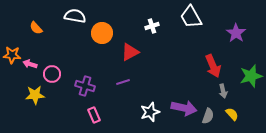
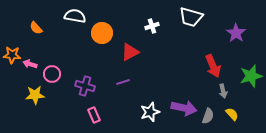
white trapezoid: rotated 45 degrees counterclockwise
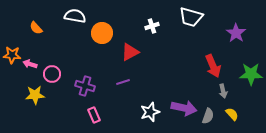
green star: moved 2 px up; rotated 15 degrees clockwise
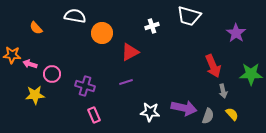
white trapezoid: moved 2 px left, 1 px up
purple line: moved 3 px right
white star: rotated 24 degrees clockwise
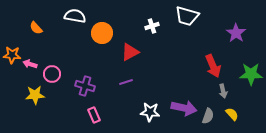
white trapezoid: moved 2 px left
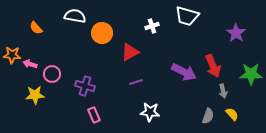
purple line: moved 10 px right
purple arrow: moved 36 px up; rotated 15 degrees clockwise
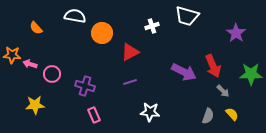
purple line: moved 6 px left
gray arrow: rotated 32 degrees counterclockwise
yellow star: moved 10 px down
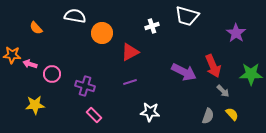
pink rectangle: rotated 21 degrees counterclockwise
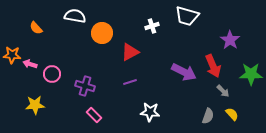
purple star: moved 6 px left, 7 px down
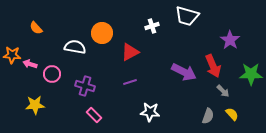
white semicircle: moved 31 px down
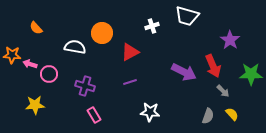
pink circle: moved 3 px left
pink rectangle: rotated 14 degrees clockwise
